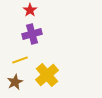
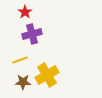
red star: moved 5 px left, 2 px down
yellow cross: rotated 10 degrees clockwise
brown star: moved 8 px right; rotated 28 degrees clockwise
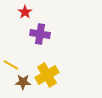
purple cross: moved 8 px right; rotated 24 degrees clockwise
yellow line: moved 9 px left, 5 px down; rotated 49 degrees clockwise
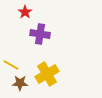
yellow cross: moved 1 px up
brown star: moved 3 px left, 1 px down
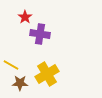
red star: moved 5 px down
